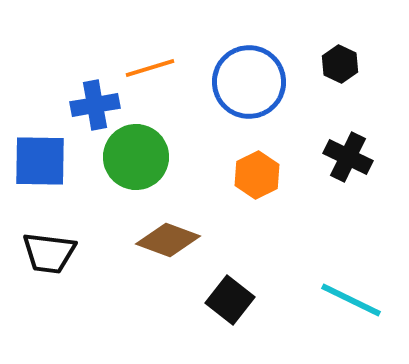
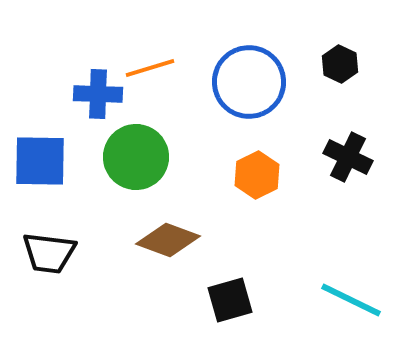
blue cross: moved 3 px right, 11 px up; rotated 12 degrees clockwise
black square: rotated 36 degrees clockwise
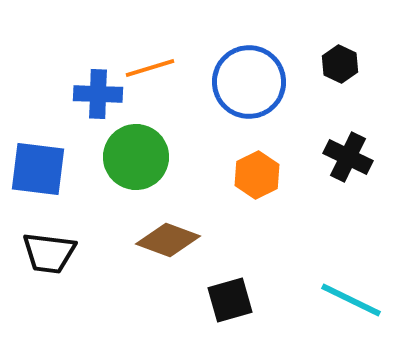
blue square: moved 2 px left, 8 px down; rotated 6 degrees clockwise
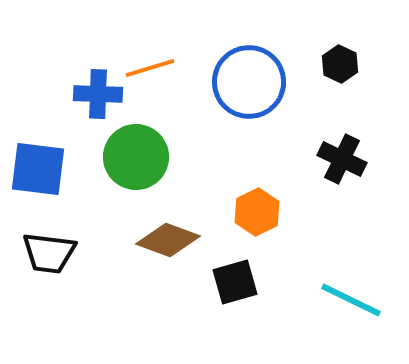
black cross: moved 6 px left, 2 px down
orange hexagon: moved 37 px down
black square: moved 5 px right, 18 px up
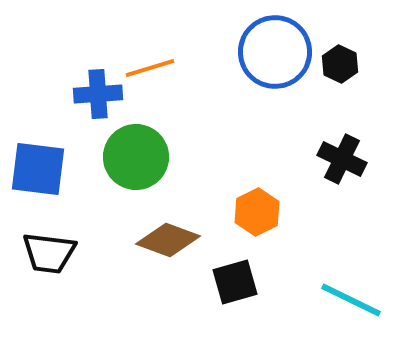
blue circle: moved 26 px right, 30 px up
blue cross: rotated 6 degrees counterclockwise
